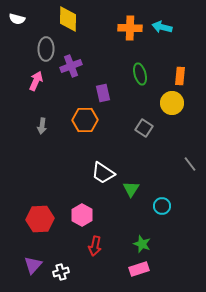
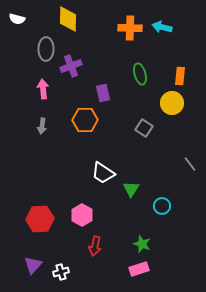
pink arrow: moved 7 px right, 8 px down; rotated 30 degrees counterclockwise
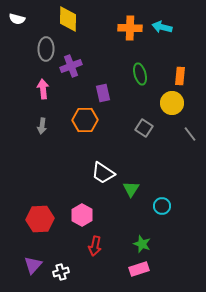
gray line: moved 30 px up
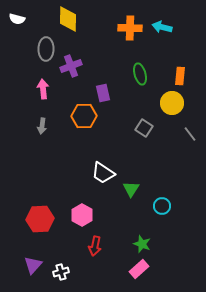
orange hexagon: moved 1 px left, 4 px up
pink rectangle: rotated 24 degrees counterclockwise
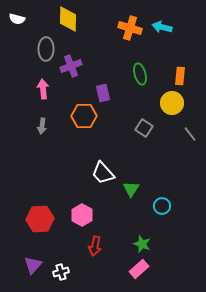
orange cross: rotated 15 degrees clockwise
white trapezoid: rotated 15 degrees clockwise
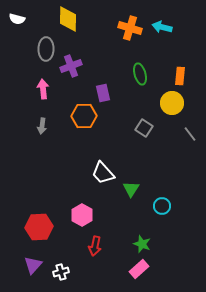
red hexagon: moved 1 px left, 8 px down
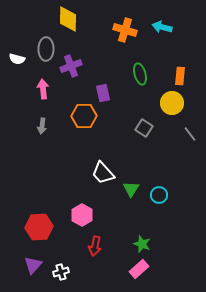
white semicircle: moved 40 px down
orange cross: moved 5 px left, 2 px down
cyan circle: moved 3 px left, 11 px up
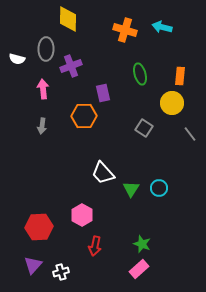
cyan circle: moved 7 px up
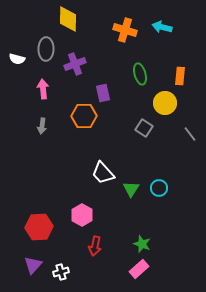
purple cross: moved 4 px right, 2 px up
yellow circle: moved 7 px left
